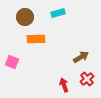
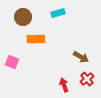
brown circle: moved 2 px left
brown arrow: rotated 63 degrees clockwise
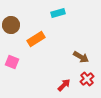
brown circle: moved 12 px left, 8 px down
orange rectangle: rotated 30 degrees counterclockwise
red arrow: rotated 64 degrees clockwise
